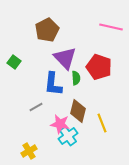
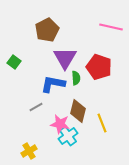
purple triangle: rotated 15 degrees clockwise
blue L-shape: rotated 95 degrees clockwise
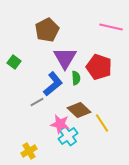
blue L-shape: rotated 130 degrees clockwise
gray line: moved 1 px right, 5 px up
brown diamond: moved 1 px right, 1 px up; rotated 60 degrees counterclockwise
yellow line: rotated 12 degrees counterclockwise
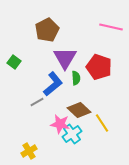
cyan cross: moved 4 px right, 2 px up
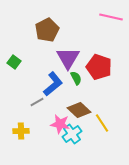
pink line: moved 10 px up
purple triangle: moved 3 px right
green semicircle: rotated 24 degrees counterclockwise
yellow cross: moved 8 px left, 20 px up; rotated 28 degrees clockwise
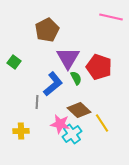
gray line: rotated 56 degrees counterclockwise
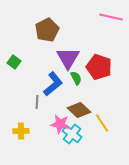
cyan cross: rotated 18 degrees counterclockwise
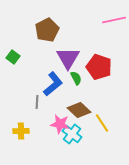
pink line: moved 3 px right, 3 px down; rotated 25 degrees counterclockwise
green square: moved 1 px left, 5 px up
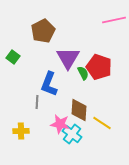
brown pentagon: moved 4 px left, 1 px down
green semicircle: moved 7 px right, 5 px up
blue L-shape: moved 4 px left; rotated 150 degrees clockwise
brown diamond: rotated 50 degrees clockwise
yellow line: rotated 24 degrees counterclockwise
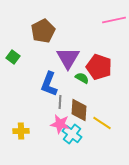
green semicircle: moved 1 px left, 5 px down; rotated 32 degrees counterclockwise
gray line: moved 23 px right
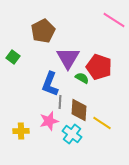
pink line: rotated 45 degrees clockwise
blue L-shape: moved 1 px right
pink star: moved 11 px left, 3 px up; rotated 24 degrees counterclockwise
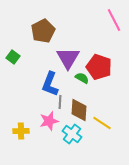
pink line: rotated 30 degrees clockwise
